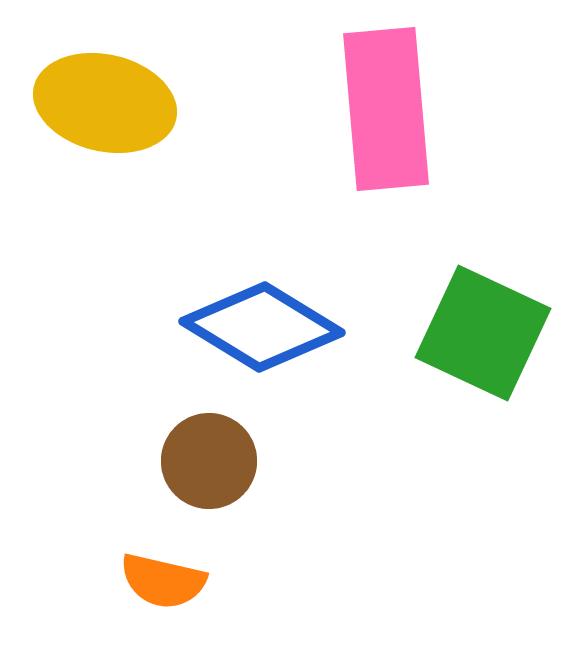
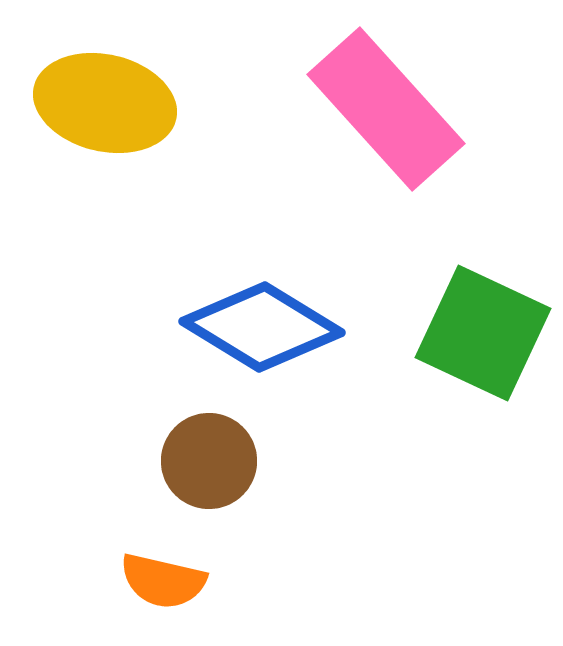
pink rectangle: rotated 37 degrees counterclockwise
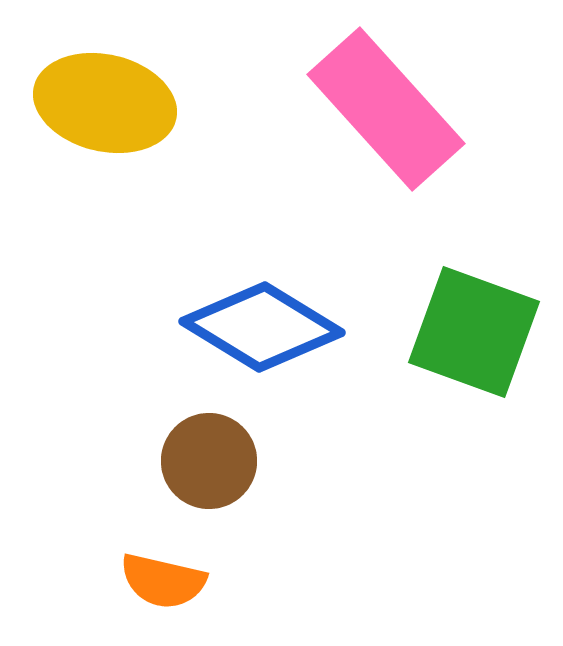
green square: moved 9 px left, 1 px up; rotated 5 degrees counterclockwise
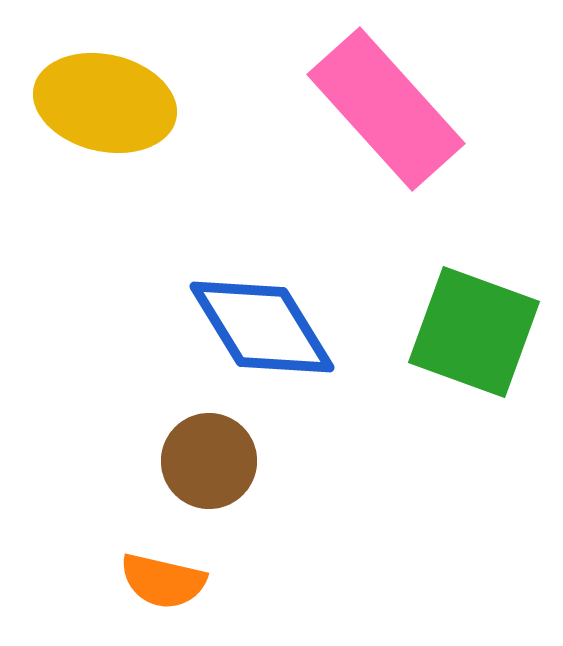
blue diamond: rotated 27 degrees clockwise
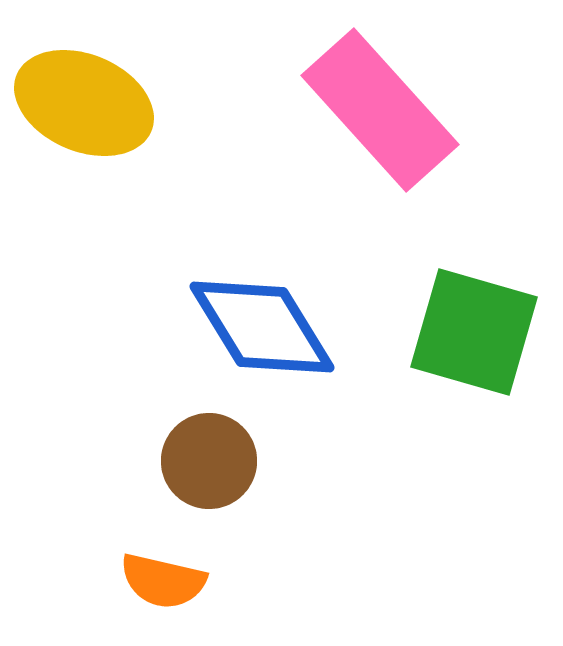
yellow ellipse: moved 21 px left; rotated 10 degrees clockwise
pink rectangle: moved 6 px left, 1 px down
green square: rotated 4 degrees counterclockwise
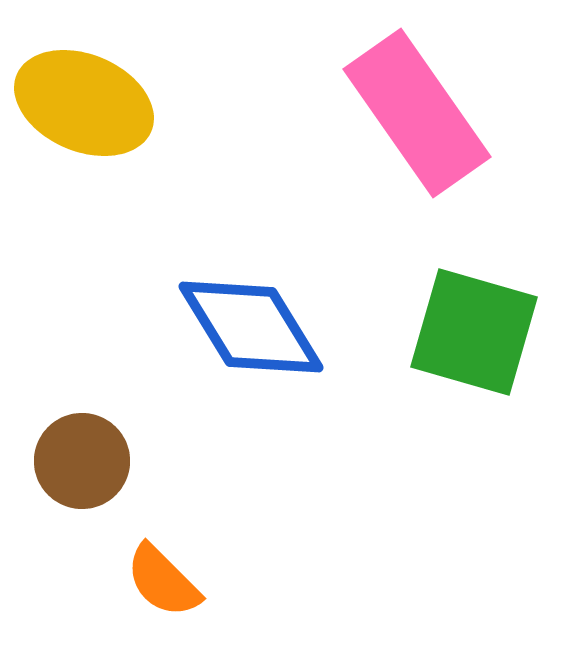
pink rectangle: moved 37 px right, 3 px down; rotated 7 degrees clockwise
blue diamond: moved 11 px left
brown circle: moved 127 px left
orange semicircle: rotated 32 degrees clockwise
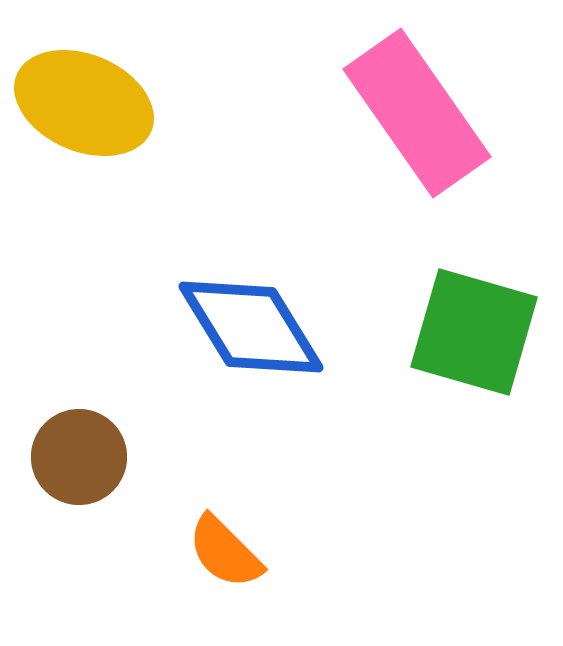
brown circle: moved 3 px left, 4 px up
orange semicircle: moved 62 px right, 29 px up
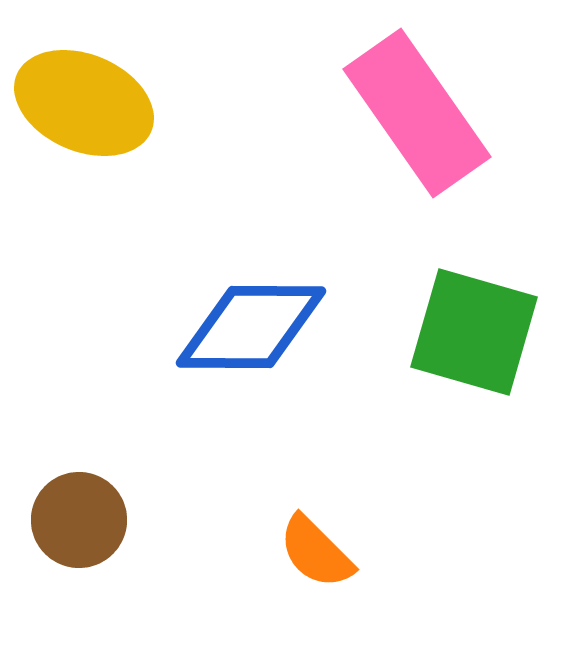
blue diamond: rotated 58 degrees counterclockwise
brown circle: moved 63 px down
orange semicircle: moved 91 px right
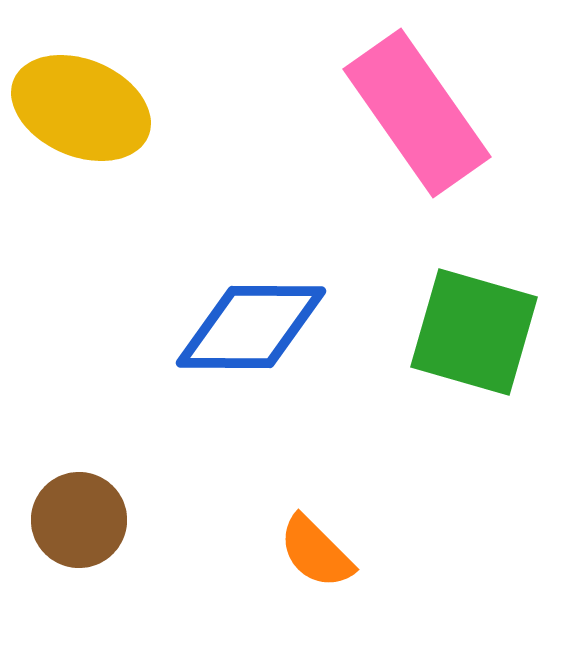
yellow ellipse: moved 3 px left, 5 px down
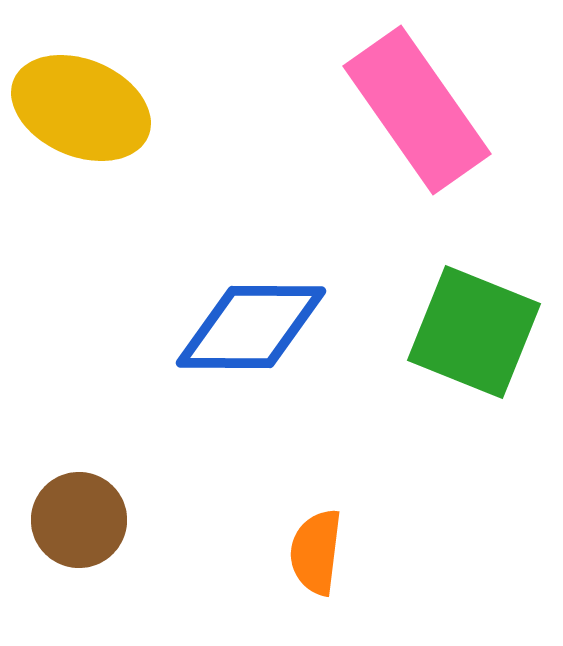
pink rectangle: moved 3 px up
green square: rotated 6 degrees clockwise
orange semicircle: rotated 52 degrees clockwise
